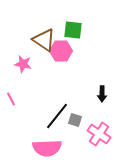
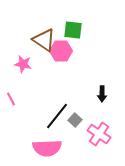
gray square: rotated 24 degrees clockwise
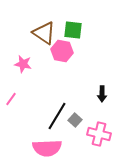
brown triangle: moved 7 px up
pink hexagon: moved 1 px right; rotated 10 degrees clockwise
pink line: rotated 64 degrees clockwise
black line: rotated 8 degrees counterclockwise
pink cross: rotated 20 degrees counterclockwise
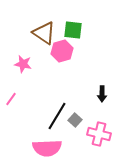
pink hexagon: rotated 25 degrees counterclockwise
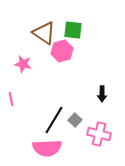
pink line: rotated 48 degrees counterclockwise
black line: moved 3 px left, 4 px down
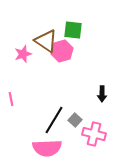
brown triangle: moved 2 px right, 8 px down
pink star: moved 10 px up; rotated 30 degrees counterclockwise
pink cross: moved 5 px left
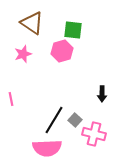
brown triangle: moved 14 px left, 18 px up
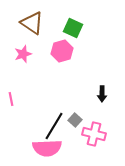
green square: moved 2 px up; rotated 18 degrees clockwise
black line: moved 6 px down
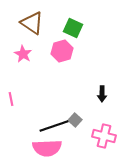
pink star: rotated 24 degrees counterclockwise
black line: rotated 40 degrees clockwise
pink cross: moved 10 px right, 2 px down
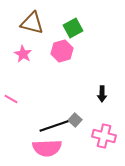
brown triangle: rotated 20 degrees counterclockwise
green square: rotated 36 degrees clockwise
pink line: rotated 48 degrees counterclockwise
